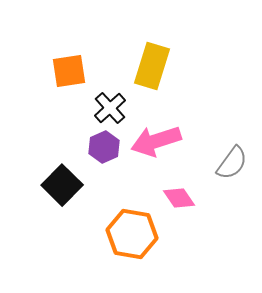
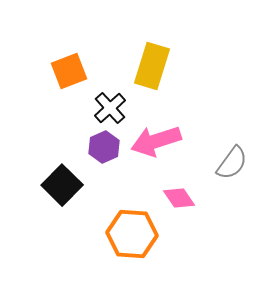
orange square: rotated 12 degrees counterclockwise
orange hexagon: rotated 6 degrees counterclockwise
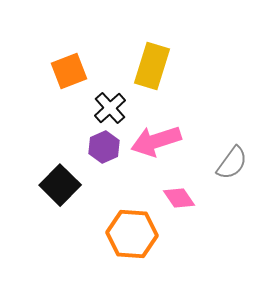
black square: moved 2 px left
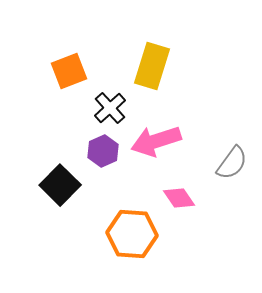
purple hexagon: moved 1 px left, 4 px down
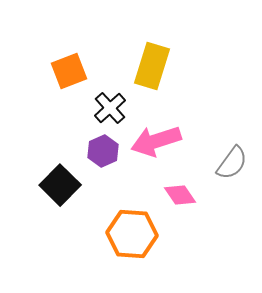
pink diamond: moved 1 px right, 3 px up
